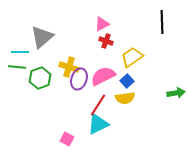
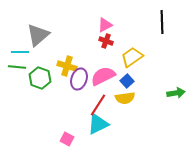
pink triangle: moved 3 px right, 1 px down
gray triangle: moved 4 px left, 2 px up
yellow cross: moved 2 px left, 1 px up
green hexagon: rotated 20 degrees counterclockwise
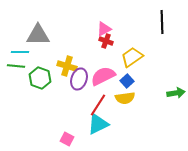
pink triangle: moved 1 px left, 4 px down
gray triangle: rotated 40 degrees clockwise
green line: moved 1 px left, 1 px up
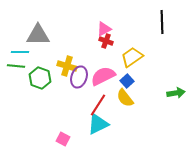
purple ellipse: moved 2 px up
yellow semicircle: rotated 60 degrees clockwise
pink square: moved 4 px left
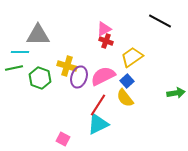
black line: moved 2 px left, 1 px up; rotated 60 degrees counterclockwise
green line: moved 2 px left, 2 px down; rotated 18 degrees counterclockwise
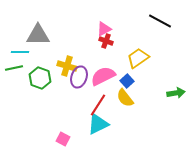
yellow trapezoid: moved 6 px right, 1 px down
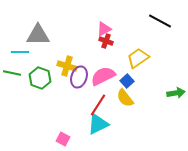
green line: moved 2 px left, 5 px down; rotated 24 degrees clockwise
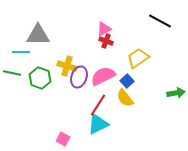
cyan line: moved 1 px right
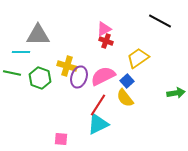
pink square: moved 2 px left; rotated 24 degrees counterclockwise
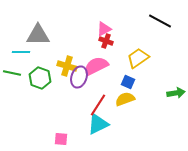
pink semicircle: moved 7 px left, 10 px up
blue square: moved 1 px right, 1 px down; rotated 24 degrees counterclockwise
yellow semicircle: moved 1 px down; rotated 108 degrees clockwise
